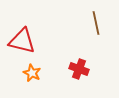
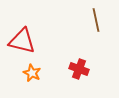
brown line: moved 3 px up
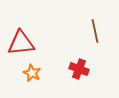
brown line: moved 1 px left, 11 px down
red triangle: moved 1 px left, 2 px down; rotated 20 degrees counterclockwise
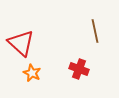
red triangle: rotated 48 degrees clockwise
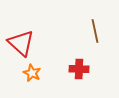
red cross: rotated 18 degrees counterclockwise
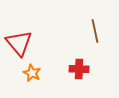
red triangle: moved 2 px left; rotated 8 degrees clockwise
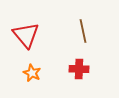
brown line: moved 12 px left
red triangle: moved 7 px right, 8 px up
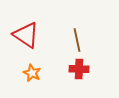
brown line: moved 6 px left, 9 px down
red triangle: rotated 16 degrees counterclockwise
